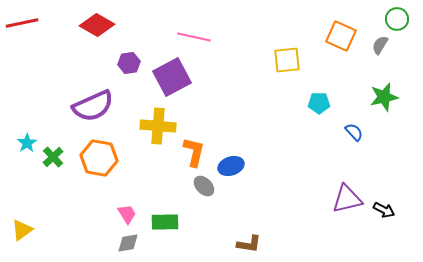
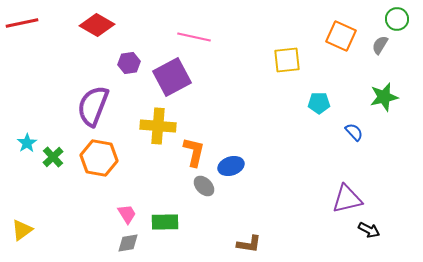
purple semicircle: rotated 135 degrees clockwise
black arrow: moved 15 px left, 20 px down
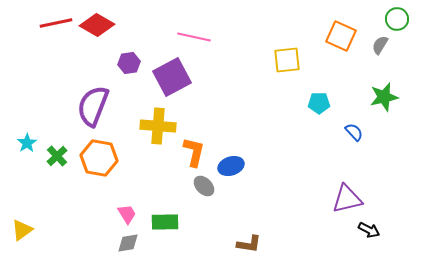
red line: moved 34 px right
green cross: moved 4 px right, 1 px up
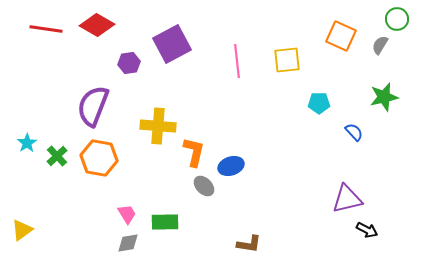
red line: moved 10 px left, 6 px down; rotated 20 degrees clockwise
pink line: moved 43 px right, 24 px down; rotated 72 degrees clockwise
purple square: moved 33 px up
black arrow: moved 2 px left
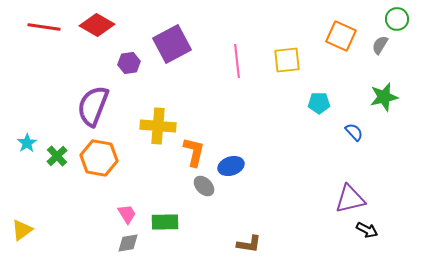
red line: moved 2 px left, 2 px up
purple triangle: moved 3 px right
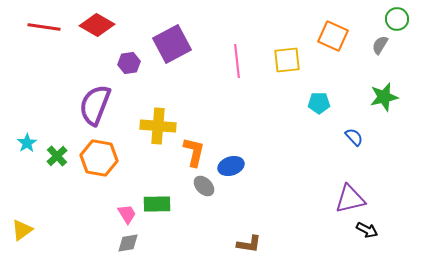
orange square: moved 8 px left
purple semicircle: moved 2 px right, 1 px up
blue semicircle: moved 5 px down
green rectangle: moved 8 px left, 18 px up
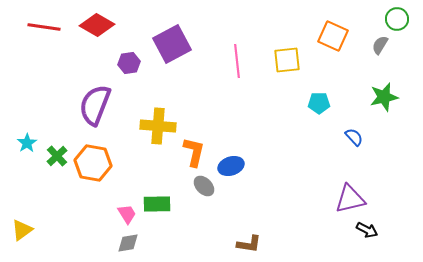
orange hexagon: moved 6 px left, 5 px down
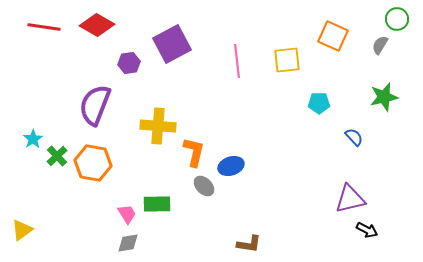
cyan star: moved 6 px right, 4 px up
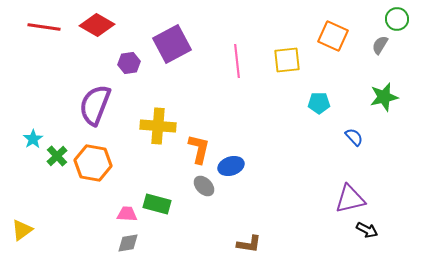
orange L-shape: moved 5 px right, 3 px up
green rectangle: rotated 16 degrees clockwise
pink trapezoid: rotated 55 degrees counterclockwise
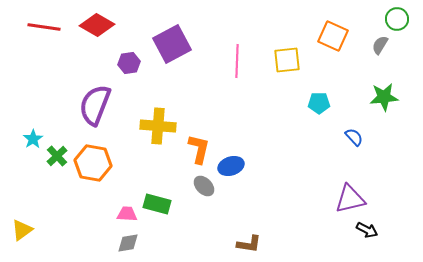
pink line: rotated 8 degrees clockwise
green star: rotated 8 degrees clockwise
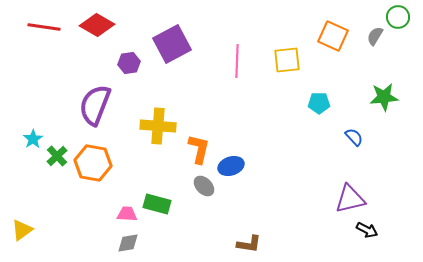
green circle: moved 1 px right, 2 px up
gray semicircle: moved 5 px left, 9 px up
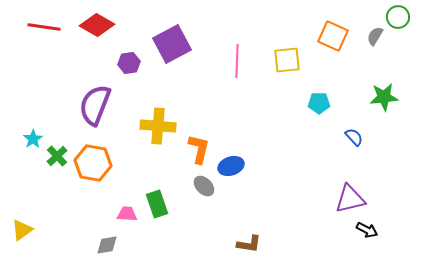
green rectangle: rotated 56 degrees clockwise
gray diamond: moved 21 px left, 2 px down
